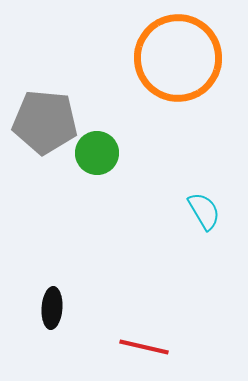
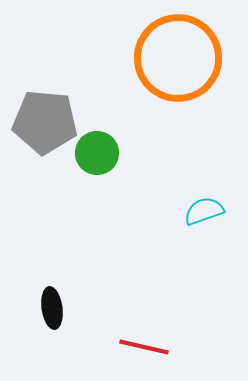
cyan semicircle: rotated 78 degrees counterclockwise
black ellipse: rotated 12 degrees counterclockwise
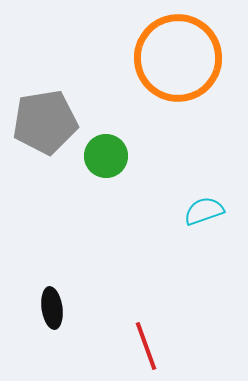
gray pentagon: rotated 14 degrees counterclockwise
green circle: moved 9 px right, 3 px down
red line: moved 2 px right, 1 px up; rotated 57 degrees clockwise
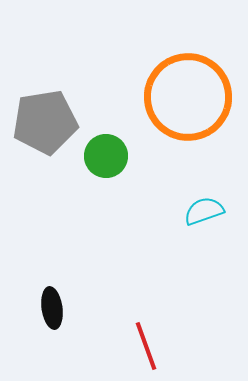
orange circle: moved 10 px right, 39 px down
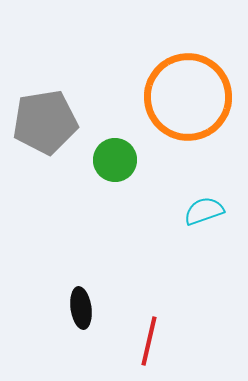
green circle: moved 9 px right, 4 px down
black ellipse: moved 29 px right
red line: moved 3 px right, 5 px up; rotated 33 degrees clockwise
